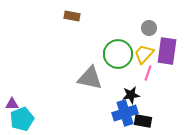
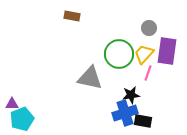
green circle: moved 1 px right
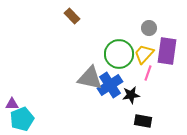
brown rectangle: rotated 35 degrees clockwise
blue cross: moved 15 px left, 28 px up; rotated 15 degrees counterclockwise
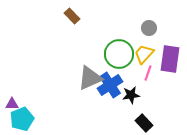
purple rectangle: moved 3 px right, 8 px down
gray triangle: rotated 36 degrees counterclockwise
black rectangle: moved 1 px right, 2 px down; rotated 36 degrees clockwise
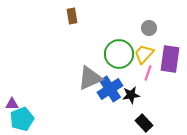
brown rectangle: rotated 35 degrees clockwise
blue cross: moved 4 px down
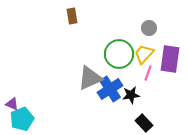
purple triangle: rotated 24 degrees clockwise
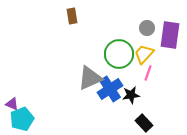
gray circle: moved 2 px left
purple rectangle: moved 24 px up
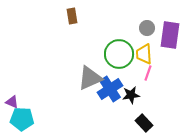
yellow trapezoid: rotated 45 degrees counterclockwise
purple triangle: moved 2 px up
cyan pentagon: rotated 25 degrees clockwise
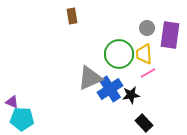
pink line: rotated 42 degrees clockwise
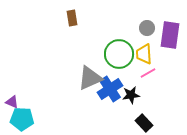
brown rectangle: moved 2 px down
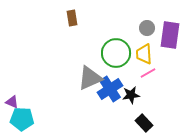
green circle: moved 3 px left, 1 px up
